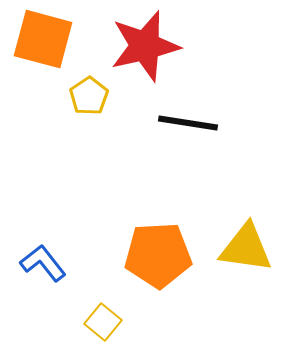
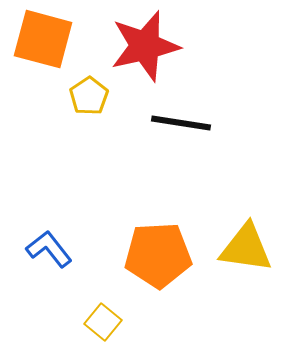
black line: moved 7 px left
blue L-shape: moved 6 px right, 14 px up
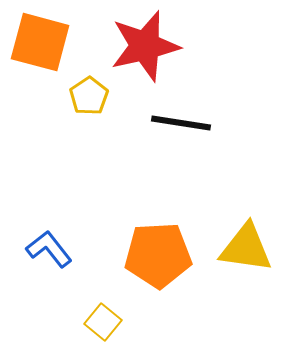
orange square: moved 3 px left, 3 px down
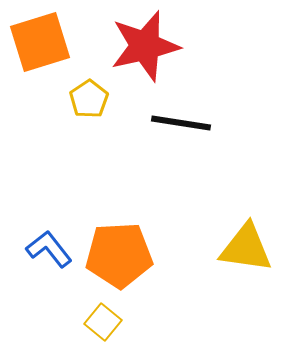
orange square: rotated 32 degrees counterclockwise
yellow pentagon: moved 3 px down
orange pentagon: moved 39 px left
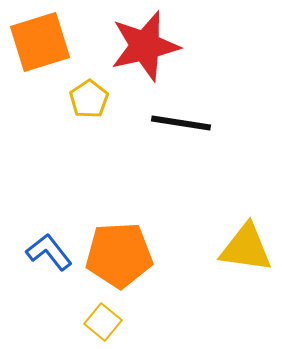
blue L-shape: moved 3 px down
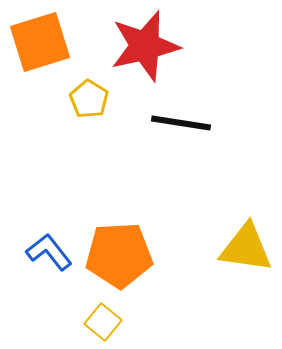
yellow pentagon: rotated 6 degrees counterclockwise
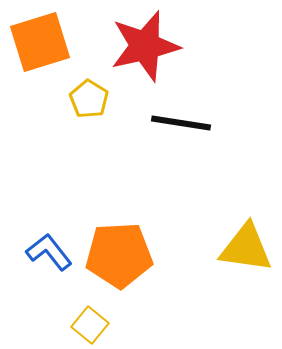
yellow square: moved 13 px left, 3 px down
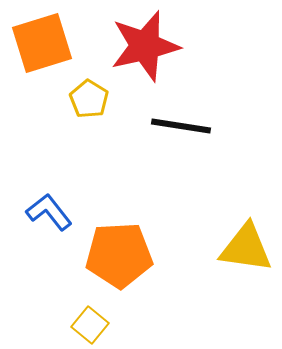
orange square: moved 2 px right, 1 px down
black line: moved 3 px down
blue L-shape: moved 40 px up
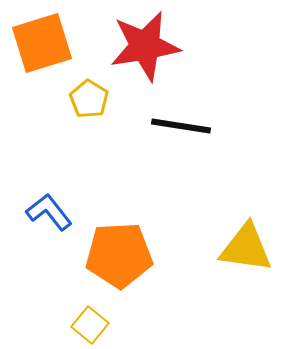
red star: rotated 4 degrees clockwise
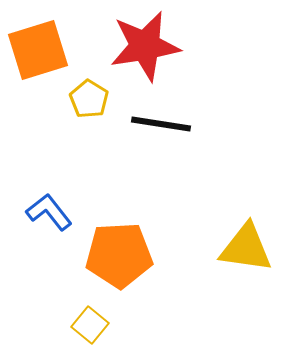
orange square: moved 4 px left, 7 px down
black line: moved 20 px left, 2 px up
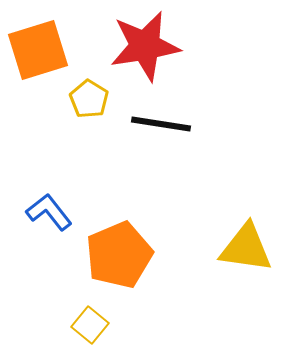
orange pentagon: rotated 20 degrees counterclockwise
